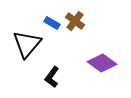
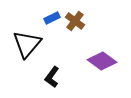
blue rectangle: moved 5 px up; rotated 56 degrees counterclockwise
purple diamond: moved 2 px up
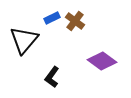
black triangle: moved 3 px left, 4 px up
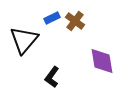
purple diamond: rotated 44 degrees clockwise
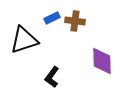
brown cross: rotated 30 degrees counterclockwise
black triangle: rotated 32 degrees clockwise
purple diamond: rotated 8 degrees clockwise
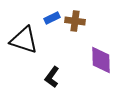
black triangle: rotated 36 degrees clockwise
purple diamond: moved 1 px left, 1 px up
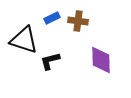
brown cross: moved 3 px right
black L-shape: moved 2 px left, 16 px up; rotated 40 degrees clockwise
